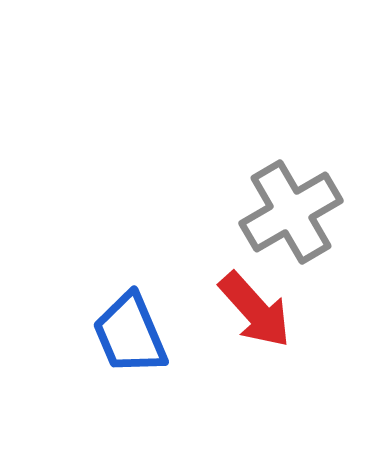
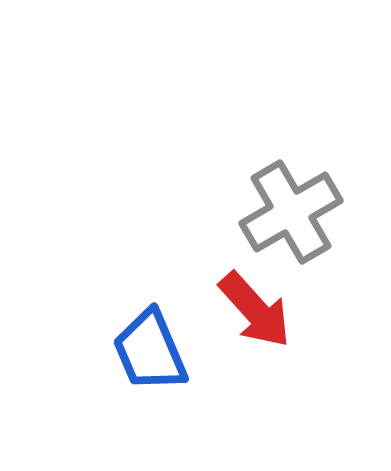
blue trapezoid: moved 20 px right, 17 px down
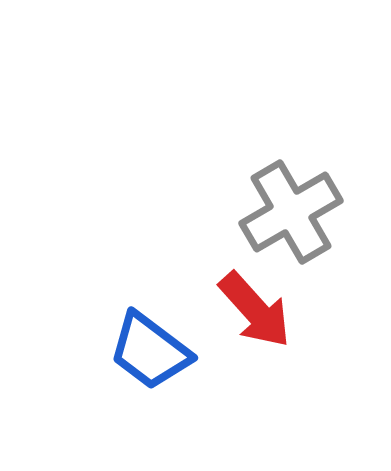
blue trapezoid: rotated 30 degrees counterclockwise
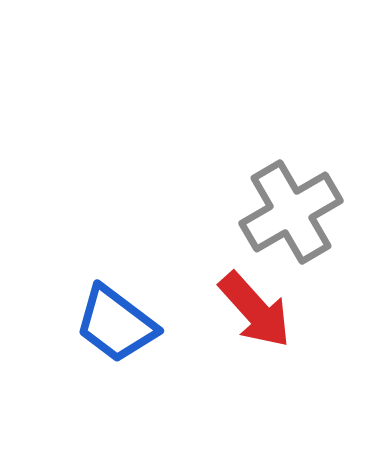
blue trapezoid: moved 34 px left, 27 px up
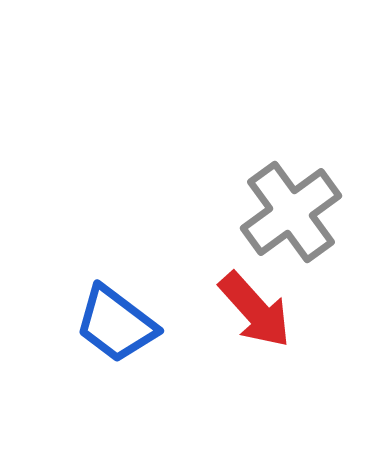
gray cross: rotated 6 degrees counterclockwise
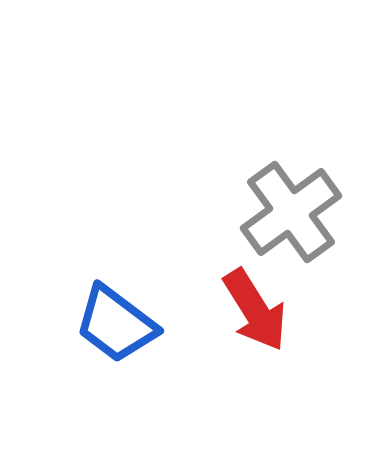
red arrow: rotated 10 degrees clockwise
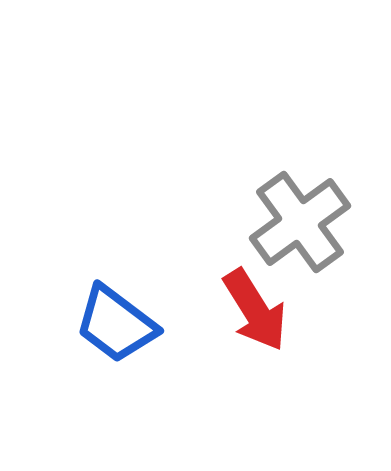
gray cross: moved 9 px right, 10 px down
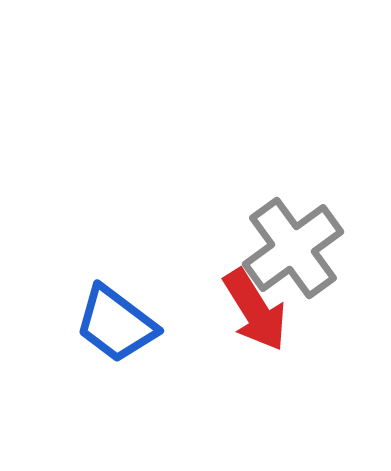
gray cross: moved 7 px left, 26 px down
